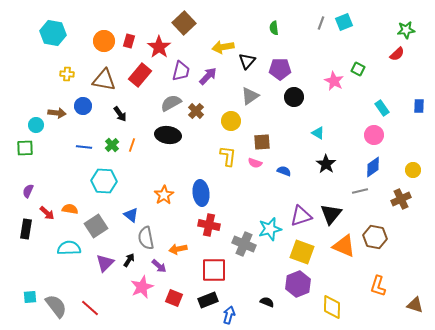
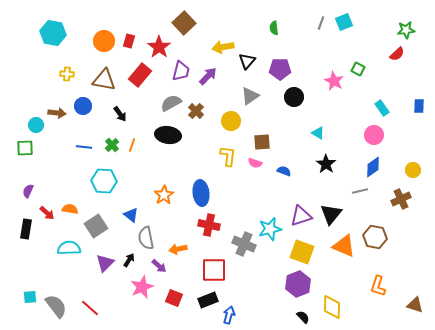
black semicircle at (267, 302): moved 36 px right, 15 px down; rotated 24 degrees clockwise
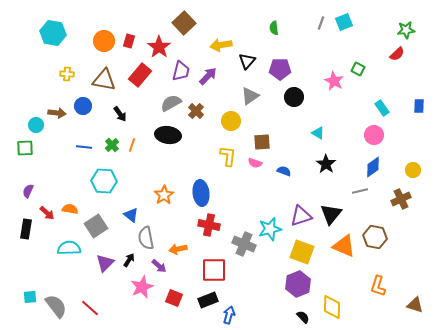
yellow arrow at (223, 47): moved 2 px left, 2 px up
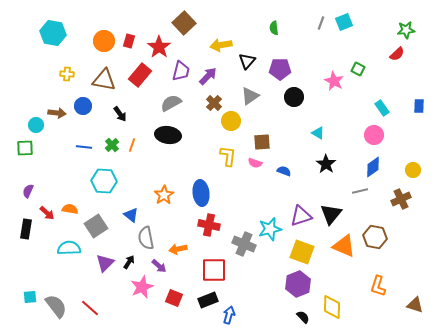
brown cross at (196, 111): moved 18 px right, 8 px up
black arrow at (129, 260): moved 2 px down
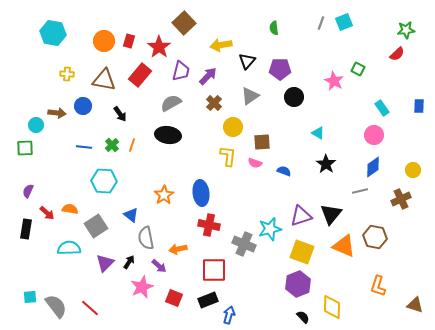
yellow circle at (231, 121): moved 2 px right, 6 px down
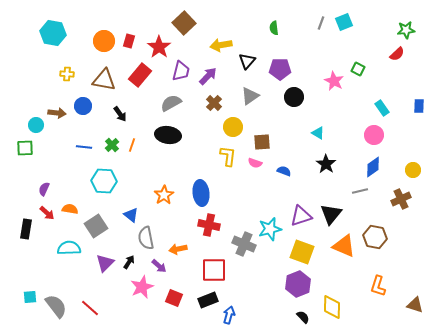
purple semicircle at (28, 191): moved 16 px right, 2 px up
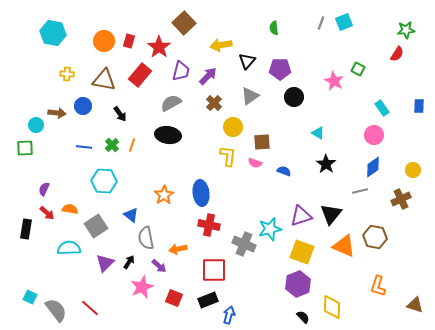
red semicircle at (397, 54): rotated 14 degrees counterclockwise
cyan square at (30, 297): rotated 32 degrees clockwise
gray semicircle at (56, 306): moved 4 px down
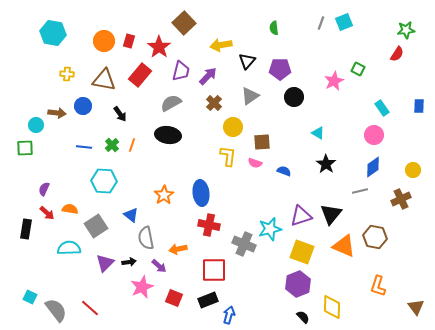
pink star at (334, 81): rotated 18 degrees clockwise
black arrow at (129, 262): rotated 48 degrees clockwise
brown triangle at (415, 305): moved 1 px right, 2 px down; rotated 36 degrees clockwise
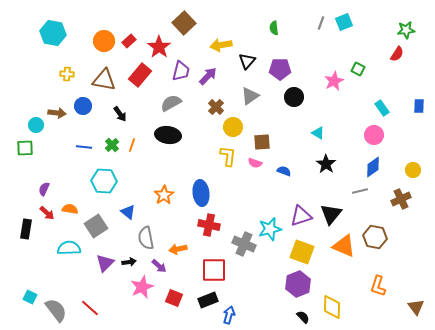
red rectangle at (129, 41): rotated 32 degrees clockwise
brown cross at (214, 103): moved 2 px right, 4 px down
blue triangle at (131, 215): moved 3 px left, 3 px up
